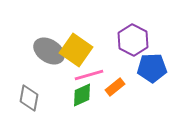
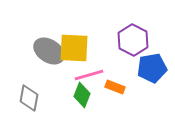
yellow square: moved 2 px left, 2 px up; rotated 32 degrees counterclockwise
blue pentagon: rotated 8 degrees counterclockwise
orange rectangle: rotated 60 degrees clockwise
green diamond: rotated 45 degrees counterclockwise
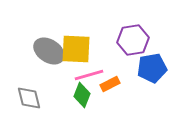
purple hexagon: rotated 24 degrees clockwise
yellow square: moved 2 px right, 1 px down
orange rectangle: moved 5 px left, 3 px up; rotated 48 degrees counterclockwise
gray diamond: rotated 24 degrees counterclockwise
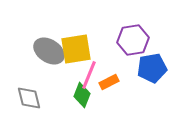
yellow square: rotated 12 degrees counterclockwise
pink line: rotated 52 degrees counterclockwise
orange rectangle: moved 1 px left, 2 px up
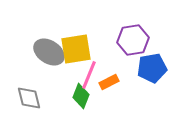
gray ellipse: moved 1 px down
green diamond: moved 1 px left, 1 px down
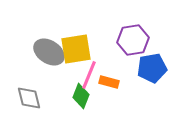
orange rectangle: rotated 42 degrees clockwise
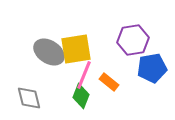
pink line: moved 5 px left
orange rectangle: rotated 24 degrees clockwise
